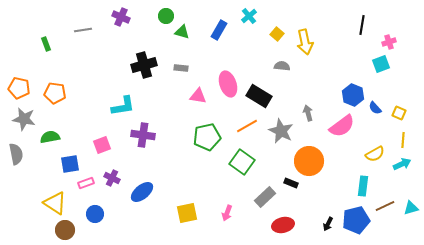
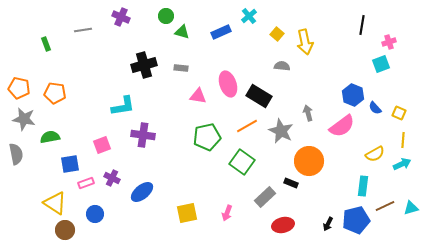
blue rectangle at (219, 30): moved 2 px right, 2 px down; rotated 36 degrees clockwise
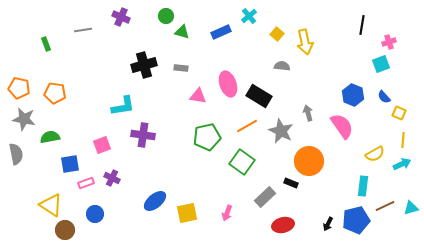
blue semicircle at (375, 108): moved 9 px right, 11 px up
pink semicircle at (342, 126): rotated 88 degrees counterclockwise
blue ellipse at (142, 192): moved 13 px right, 9 px down
yellow triangle at (55, 203): moved 4 px left, 2 px down
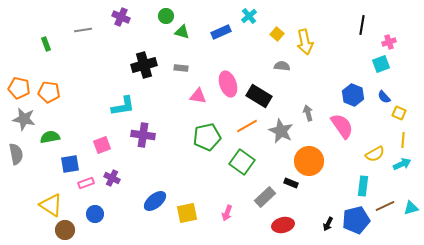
orange pentagon at (55, 93): moved 6 px left, 1 px up
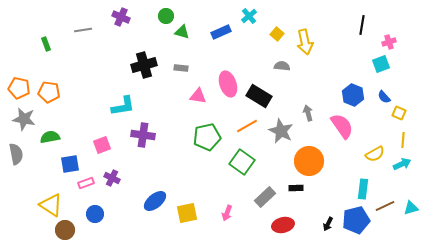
black rectangle at (291, 183): moved 5 px right, 5 px down; rotated 24 degrees counterclockwise
cyan rectangle at (363, 186): moved 3 px down
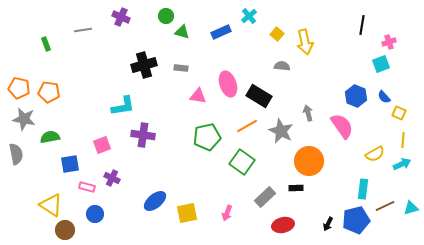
blue hexagon at (353, 95): moved 3 px right, 1 px down
pink rectangle at (86, 183): moved 1 px right, 4 px down; rotated 35 degrees clockwise
